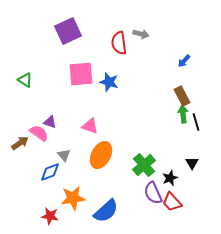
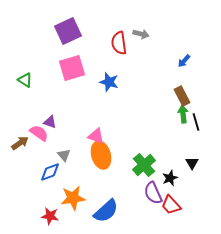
pink square: moved 9 px left, 6 px up; rotated 12 degrees counterclockwise
pink triangle: moved 6 px right, 10 px down
orange ellipse: rotated 44 degrees counterclockwise
red trapezoid: moved 1 px left, 3 px down
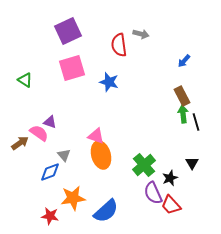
red semicircle: moved 2 px down
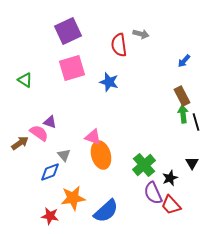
pink triangle: moved 3 px left, 1 px down
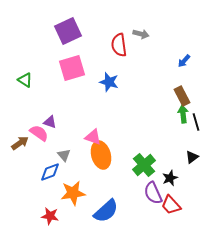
black triangle: moved 6 px up; rotated 24 degrees clockwise
orange star: moved 5 px up
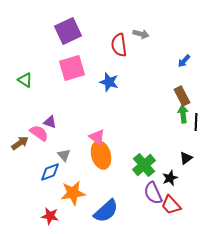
black line: rotated 18 degrees clockwise
pink triangle: moved 4 px right; rotated 18 degrees clockwise
black triangle: moved 6 px left, 1 px down
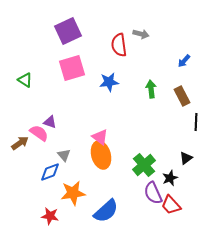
blue star: rotated 24 degrees counterclockwise
green arrow: moved 32 px left, 25 px up
pink triangle: moved 3 px right
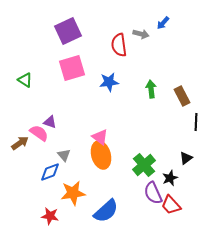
blue arrow: moved 21 px left, 38 px up
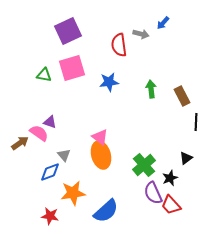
green triangle: moved 19 px right, 5 px up; rotated 21 degrees counterclockwise
